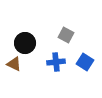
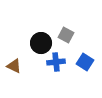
black circle: moved 16 px right
brown triangle: moved 2 px down
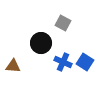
gray square: moved 3 px left, 12 px up
blue cross: moved 7 px right; rotated 30 degrees clockwise
brown triangle: moved 1 px left; rotated 21 degrees counterclockwise
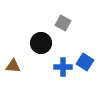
blue cross: moved 5 px down; rotated 24 degrees counterclockwise
